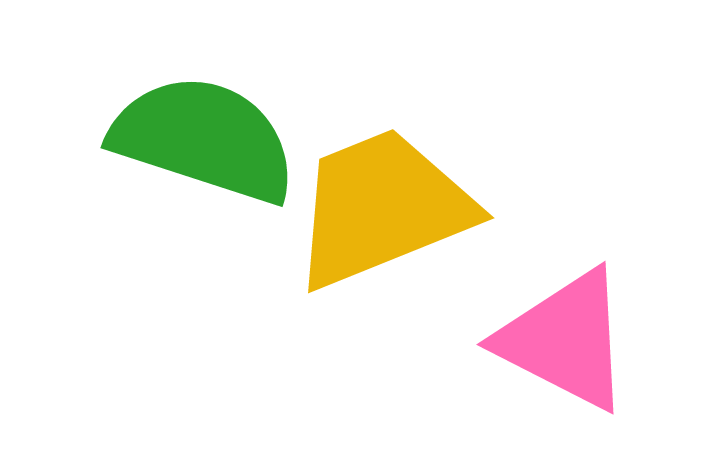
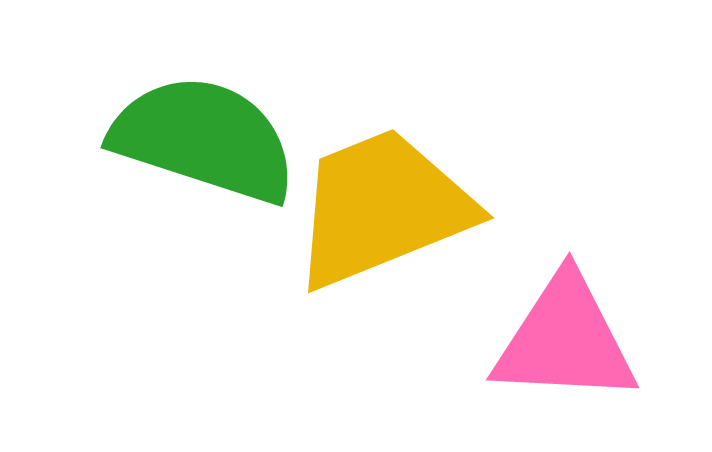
pink triangle: rotated 24 degrees counterclockwise
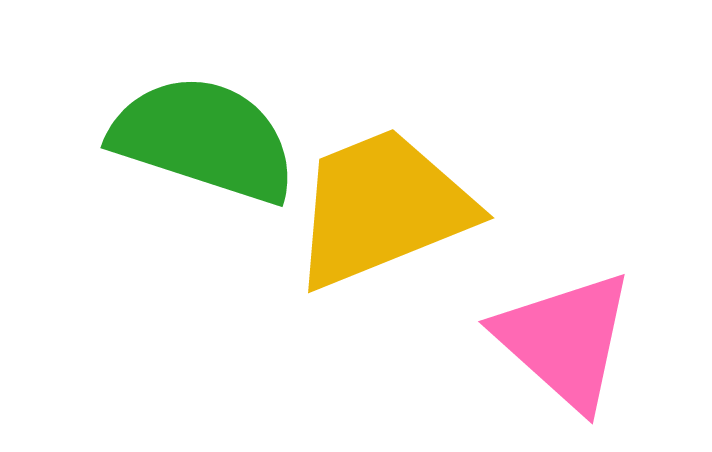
pink triangle: rotated 39 degrees clockwise
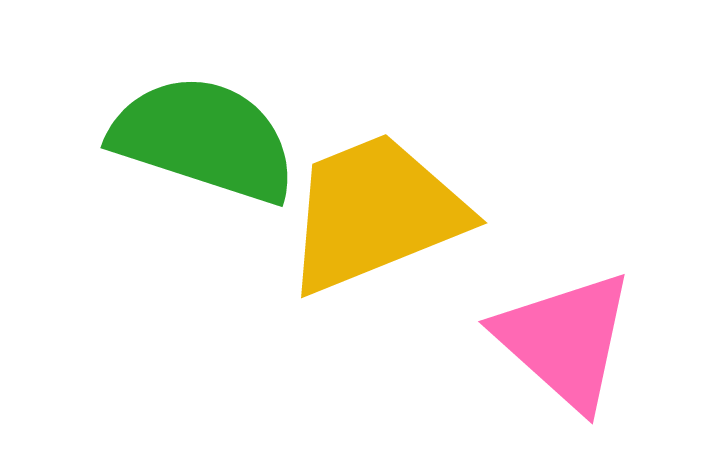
yellow trapezoid: moved 7 px left, 5 px down
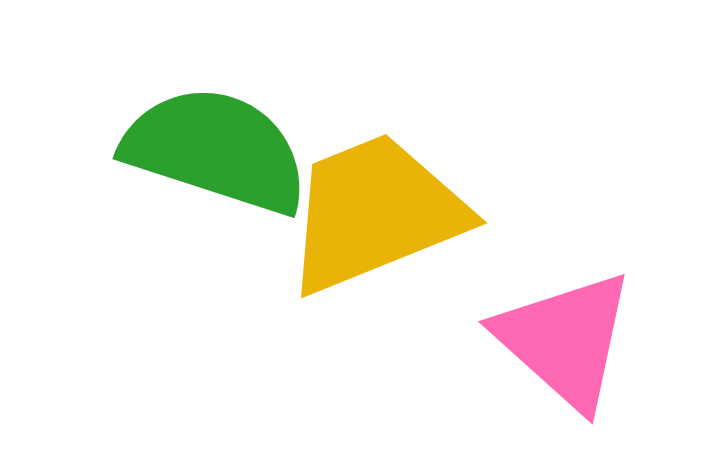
green semicircle: moved 12 px right, 11 px down
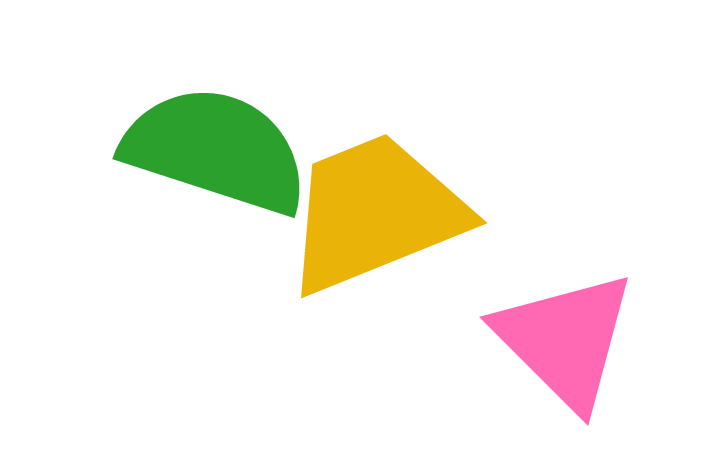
pink triangle: rotated 3 degrees clockwise
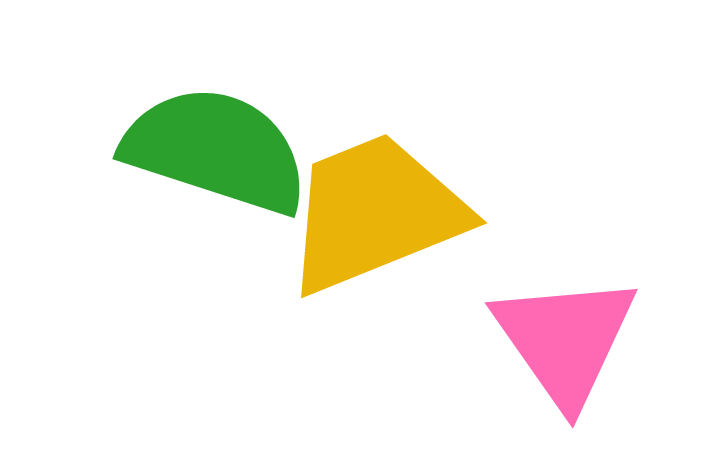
pink triangle: rotated 10 degrees clockwise
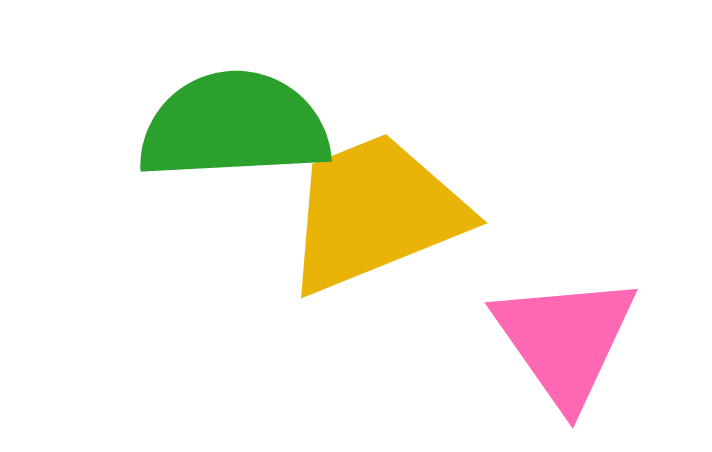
green semicircle: moved 18 px right, 24 px up; rotated 21 degrees counterclockwise
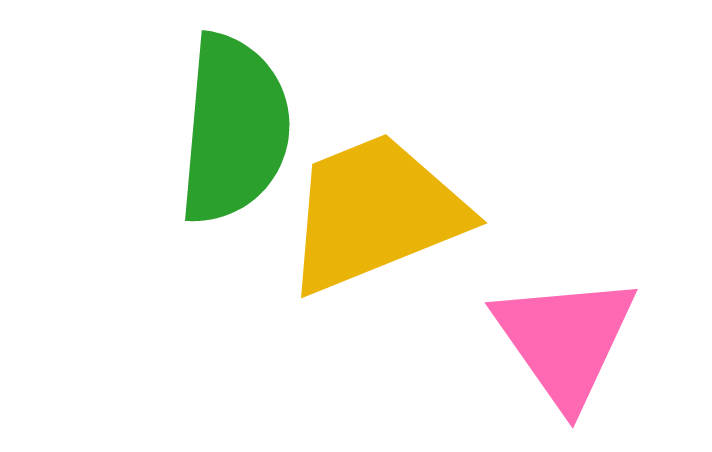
green semicircle: moved 3 px down; rotated 98 degrees clockwise
